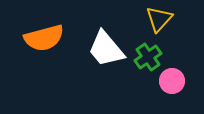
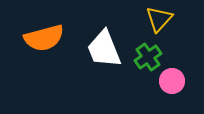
white trapezoid: moved 2 px left; rotated 18 degrees clockwise
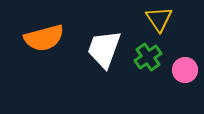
yellow triangle: rotated 16 degrees counterclockwise
white trapezoid: rotated 42 degrees clockwise
pink circle: moved 13 px right, 11 px up
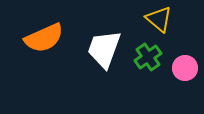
yellow triangle: rotated 16 degrees counterclockwise
orange semicircle: rotated 9 degrees counterclockwise
pink circle: moved 2 px up
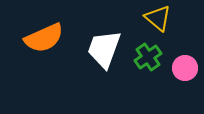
yellow triangle: moved 1 px left, 1 px up
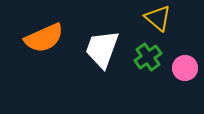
white trapezoid: moved 2 px left
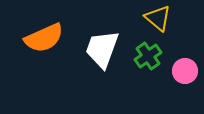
green cross: moved 1 px up
pink circle: moved 3 px down
